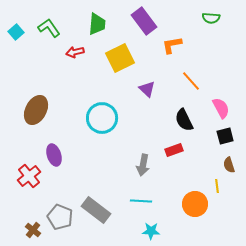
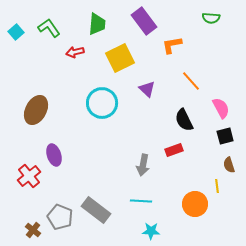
cyan circle: moved 15 px up
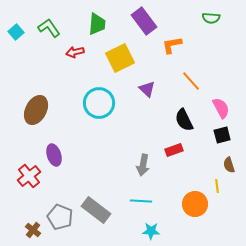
cyan circle: moved 3 px left
black square: moved 3 px left, 1 px up
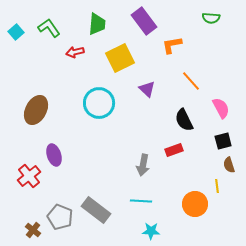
black square: moved 1 px right, 6 px down
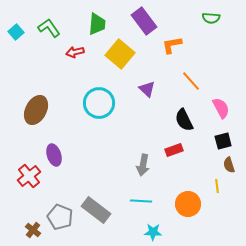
yellow square: moved 4 px up; rotated 24 degrees counterclockwise
orange circle: moved 7 px left
cyan star: moved 2 px right, 1 px down
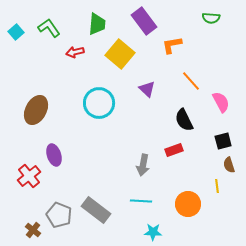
pink semicircle: moved 6 px up
gray pentagon: moved 1 px left, 2 px up
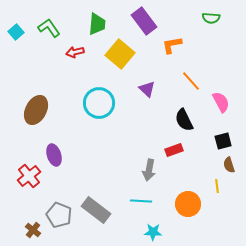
gray arrow: moved 6 px right, 5 px down
